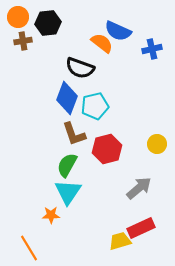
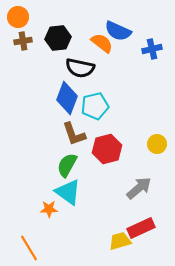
black hexagon: moved 10 px right, 15 px down
black semicircle: rotated 8 degrees counterclockwise
cyan triangle: rotated 28 degrees counterclockwise
orange star: moved 2 px left, 6 px up
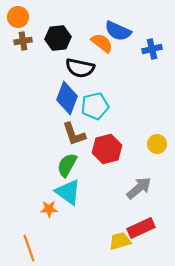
orange line: rotated 12 degrees clockwise
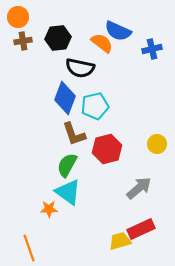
blue diamond: moved 2 px left
red rectangle: moved 1 px down
